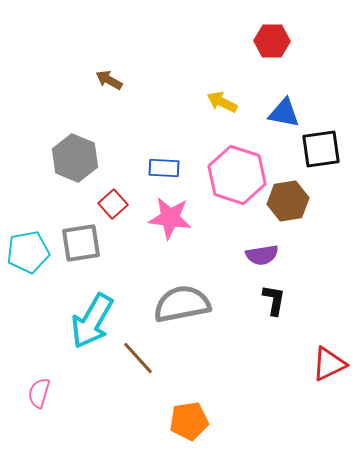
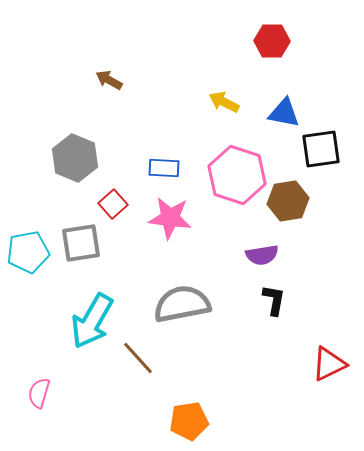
yellow arrow: moved 2 px right
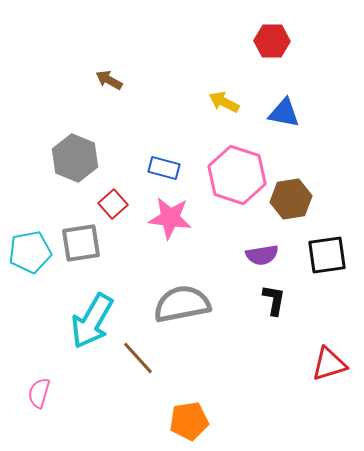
black square: moved 6 px right, 106 px down
blue rectangle: rotated 12 degrees clockwise
brown hexagon: moved 3 px right, 2 px up
cyan pentagon: moved 2 px right
red triangle: rotated 9 degrees clockwise
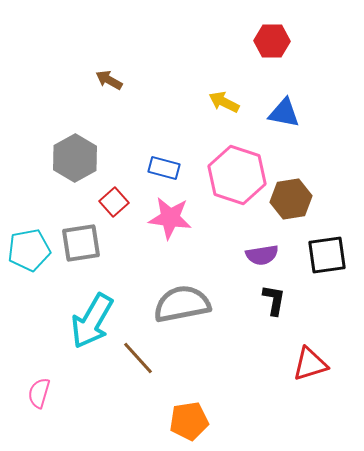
gray hexagon: rotated 9 degrees clockwise
red square: moved 1 px right, 2 px up
cyan pentagon: moved 1 px left, 2 px up
red triangle: moved 19 px left
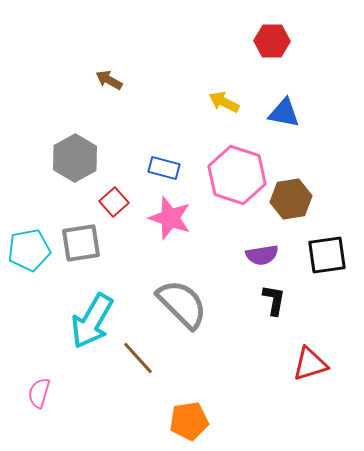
pink star: rotated 12 degrees clockwise
gray semicircle: rotated 56 degrees clockwise
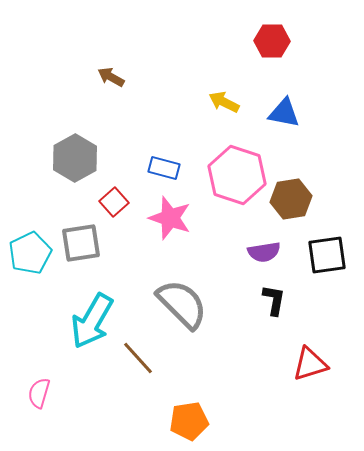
brown arrow: moved 2 px right, 3 px up
cyan pentagon: moved 1 px right, 3 px down; rotated 15 degrees counterclockwise
purple semicircle: moved 2 px right, 3 px up
